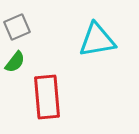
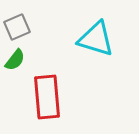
cyan triangle: moved 1 px left, 1 px up; rotated 27 degrees clockwise
green semicircle: moved 2 px up
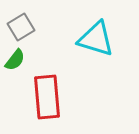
gray square: moved 4 px right; rotated 8 degrees counterclockwise
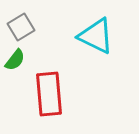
cyan triangle: moved 3 px up; rotated 9 degrees clockwise
red rectangle: moved 2 px right, 3 px up
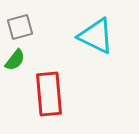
gray square: moved 1 px left; rotated 16 degrees clockwise
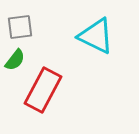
gray square: rotated 8 degrees clockwise
red rectangle: moved 6 px left, 4 px up; rotated 33 degrees clockwise
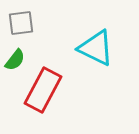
gray square: moved 1 px right, 4 px up
cyan triangle: moved 12 px down
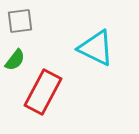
gray square: moved 1 px left, 2 px up
red rectangle: moved 2 px down
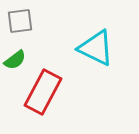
green semicircle: rotated 15 degrees clockwise
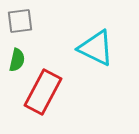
green semicircle: moved 2 px right; rotated 40 degrees counterclockwise
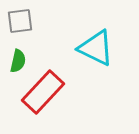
green semicircle: moved 1 px right, 1 px down
red rectangle: rotated 15 degrees clockwise
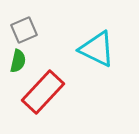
gray square: moved 4 px right, 9 px down; rotated 16 degrees counterclockwise
cyan triangle: moved 1 px right, 1 px down
